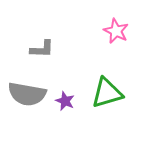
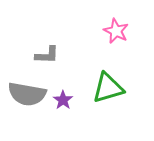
gray L-shape: moved 5 px right, 6 px down
green triangle: moved 1 px right, 5 px up
purple star: moved 2 px left, 1 px up; rotated 12 degrees clockwise
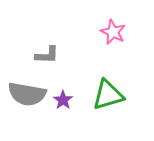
pink star: moved 3 px left, 1 px down
green triangle: moved 7 px down
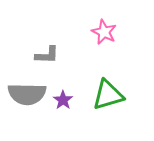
pink star: moved 9 px left
gray semicircle: rotated 9 degrees counterclockwise
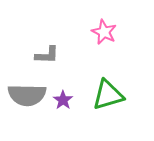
gray semicircle: moved 1 px down
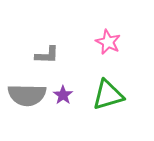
pink star: moved 4 px right, 10 px down
purple star: moved 5 px up
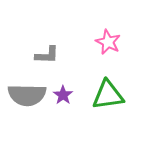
green triangle: rotated 8 degrees clockwise
